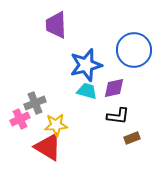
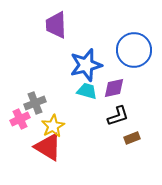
black L-shape: rotated 25 degrees counterclockwise
yellow star: moved 3 px left, 1 px down; rotated 25 degrees counterclockwise
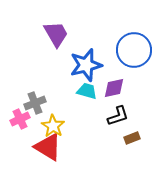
purple trapezoid: moved 9 px down; rotated 152 degrees clockwise
yellow star: rotated 10 degrees counterclockwise
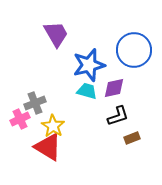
blue star: moved 3 px right
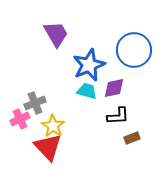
blue star: rotated 8 degrees counterclockwise
black L-shape: rotated 15 degrees clockwise
red triangle: rotated 16 degrees clockwise
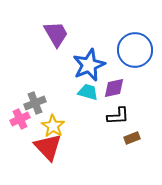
blue circle: moved 1 px right
cyan trapezoid: moved 1 px right, 1 px down
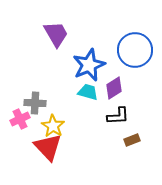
purple diamond: rotated 20 degrees counterclockwise
gray cross: rotated 25 degrees clockwise
brown rectangle: moved 2 px down
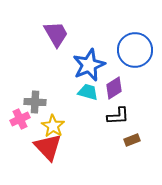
gray cross: moved 1 px up
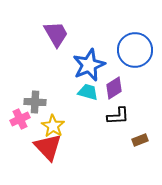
brown rectangle: moved 8 px right
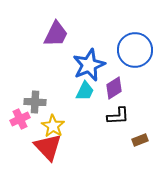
purple trapezoid: rotated 56 degrees clockwise
cyan trapezoid: moved 3 px left, 1 px up; rotated 100 degrees clockwise
